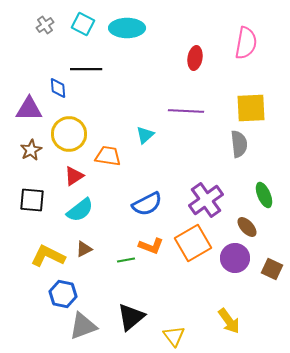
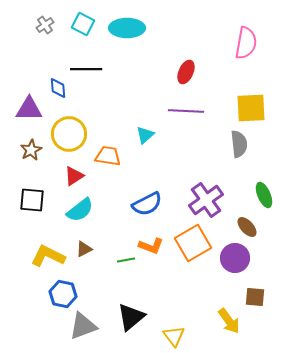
red ellipse: moved 9 px left, 14 px down; rotated 15 degrees clockwise
brown square: moved 17 px left, 28 px down; rotated 20 degrees counterclockwise
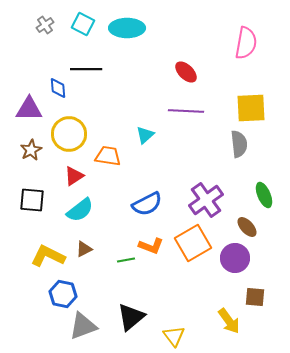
red ellipse: rotated 70 degrees counterclockwise
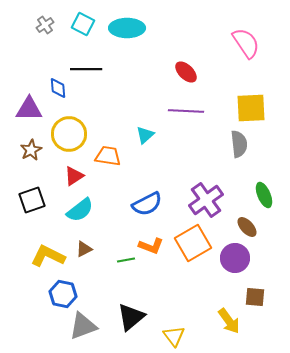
pink semicircle: rotated 44 degrees counterclockwise
black square: rotated 24 degrees counterclockwise
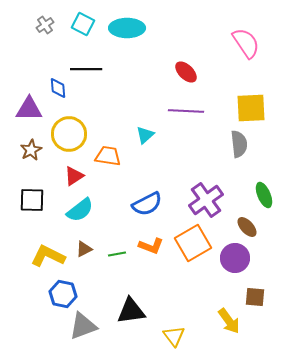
black square: rotated 20 degrees clockwise
green line: moved 9 px left, 6 px up
black triangle: moved 6 px up; rotated 32 degrees clockwise
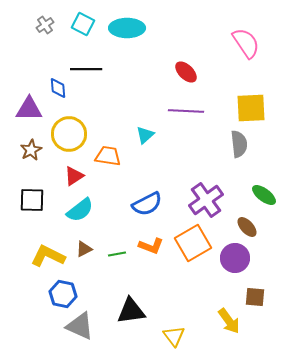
green ellipse: rotated 30 degrees counterclockwise
gray triangle: moved 3 px left; rotated 44 degrees clockwise
